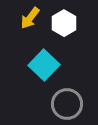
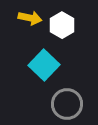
yellow arrow: rotated 115 degrees counterclockwise
white hexagon: moved 2 px left, 2 px down
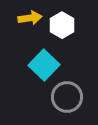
yellow arrow: rotated 20 degrees counterclockwise
gray circle: moved 7 px up
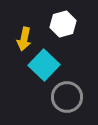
yellow arrow: moved 6 px left, 21 px down; rotated 110 degrees clockwise
white hexagon: moved 1 px right, 1 px up; rotated 15 degrees clockwise
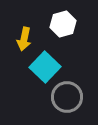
cyan square: moved 1 px right, 2 px down
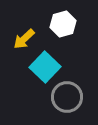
yellow arrow: rotated 35 degrees clockwise
